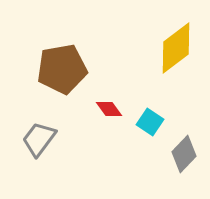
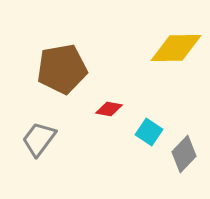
yellow diamond: rotated 36 degrees clockwise
red diamond: rotated 44 degrees counterclockwise
cyan square: moved 1 px left, 10 px down
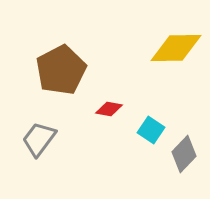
brown pentagon: moved 1 px left, 1 px down; rotated 18 degrees counterclockwise
cyan square: moved 2 px right, 2 px up
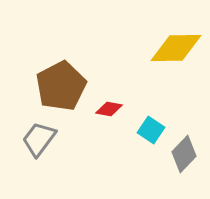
brown pentagon: moved 16 px down
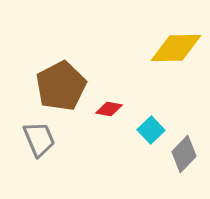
cyan square: rotated 12 degrees clockwise
gray trapezoid: rotated 120 degrees clockwise
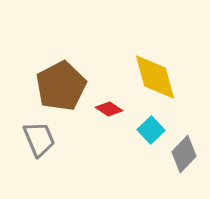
yellow diamond: moved 21 px left, 29 px down; rotated 76 degrees clockwise
red diamond: rotated 24 degrees clockwise
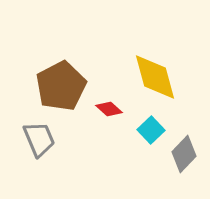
red diamond: rotated 8 degrees clockwise
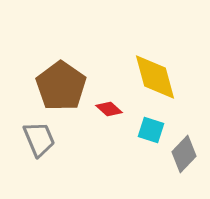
brown pentagon: rotated 9 degrees counterclockwise
cyan square: rotated 28 degrees counterclockwise
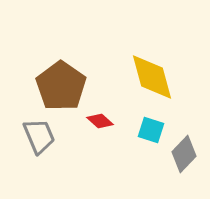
yellow diamond: moved 3 px left
red diamond: moved 9 px left, 12 px down
gray trapezoid: moved 3 px up
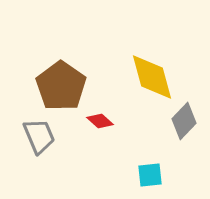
cyan square: moved 1 px left, 45 px down; rotated 24 degrees counterclockwise
gray diamond: moved 33 px up
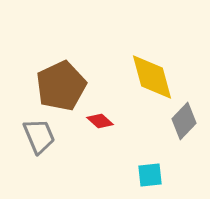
brown pentagon: rotated 12 degrees clockwise
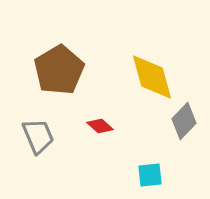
brown pentagon: moved 2 px left, 16 px up; rotated 6 degrees counterclockwise
red diamond: moved 5 px down
gray trapezoid: moved 1 px left
